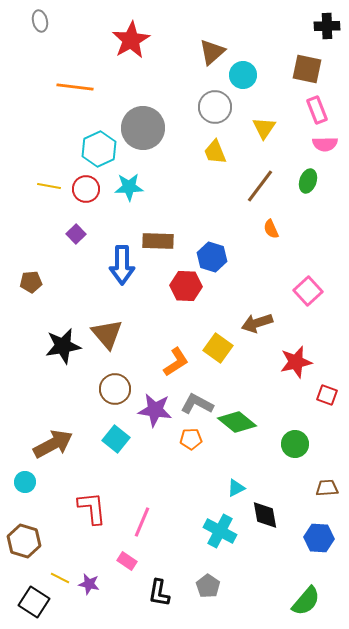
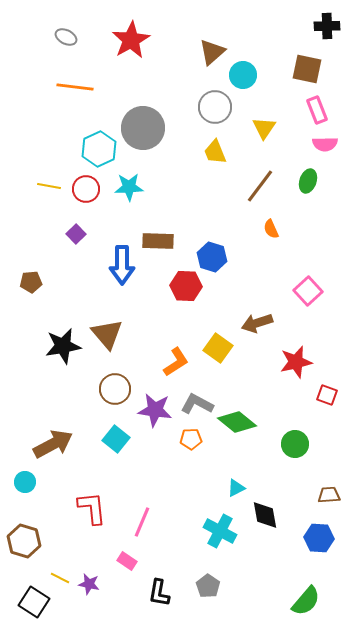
gray ellipse at (40, 21): moved 26 px right, 16 px down; rotated 50 degrees counterclockwise
brown trapezoid at (327, 488): moved 2 px right, 7 px down
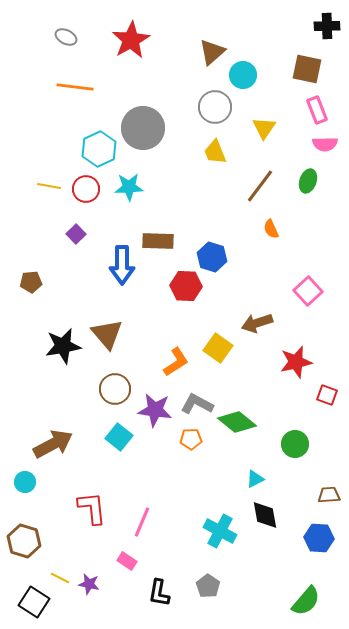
cyan square at (116, 439): moved 3 px right, 2 px up
cyan triangle at (236, 488): moved 19 px right, 9 px up
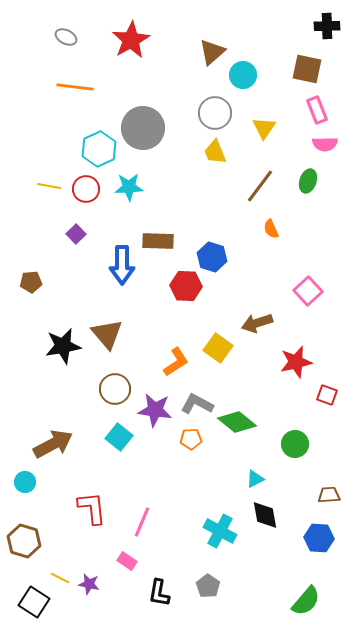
gray circle at (215, 107): moved 6 px down
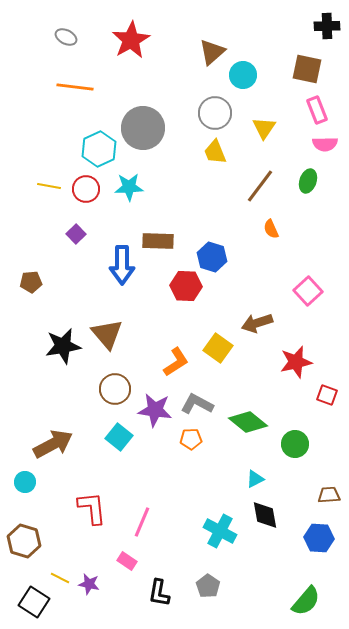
green diamond at (237, 422): moved 11 px right
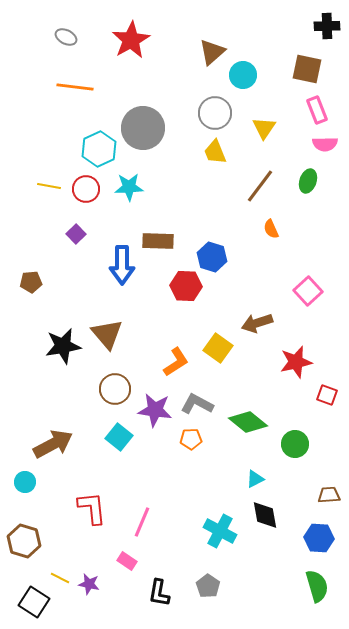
green semicircle at (306, 601): moved 11 px right, 15 px up; rotated 56 degrees counterclockwise
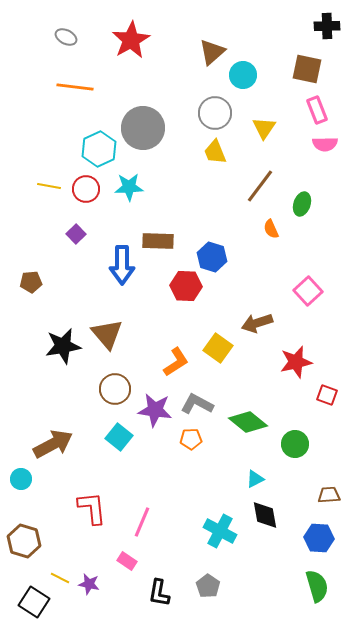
green ellipse at (308, 181): moved 6 px left, 23 px down
cyan circle at (25, 482): moved 4 px left, 3 px up
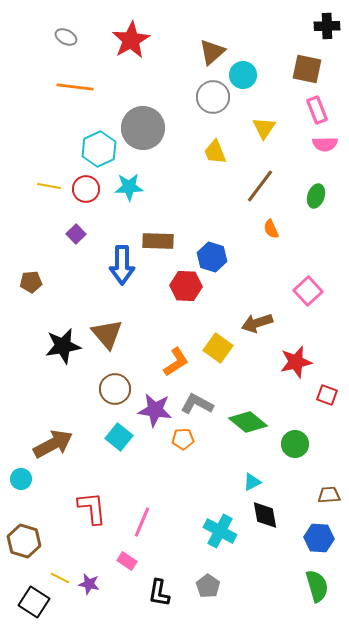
gray circle at (215, 113): moved 2 px left, 16 px up
green ellipse at (302, 204): moved 14 px right, 8 px up
orange pentagon at (191, 439): moved 8 px left
cyan triangle at (255, 479): moved 3 px left, 3 px down
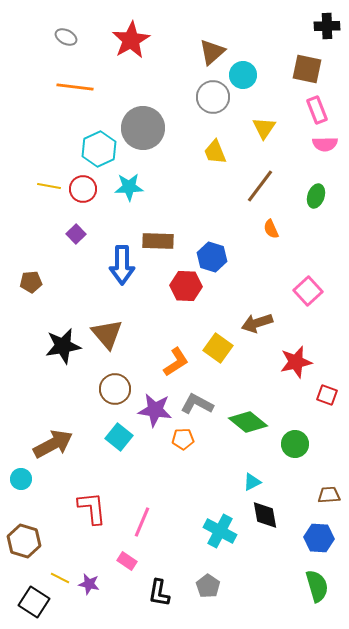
red circle at (86, 189): moved 3 px left
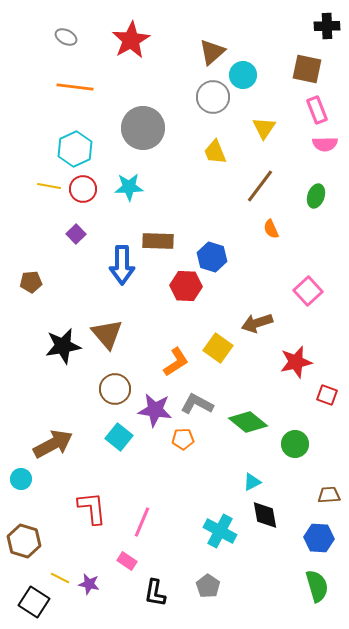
cyan hexagon at (99, 149): moved 24 px left
black L-shape at (159, 593): moved 4 px left
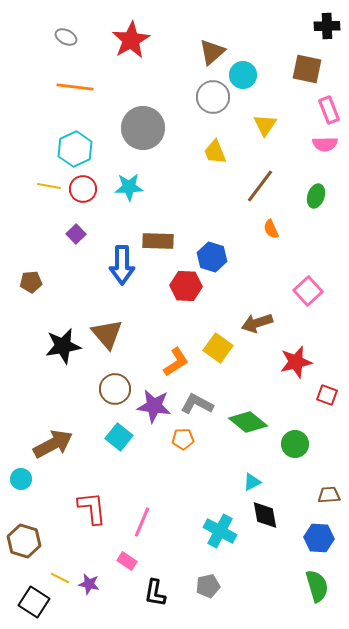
pink rectangle at (317, 110): moved 12 px right
yellow triangle at (264, 128): moved 1 px right, 3 px up
purple star at (155, 410): moved 1 px left, 4 px up
gray pentagon at (208, 586): rotated 25 degrees clockwise
